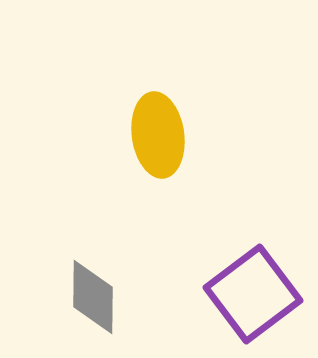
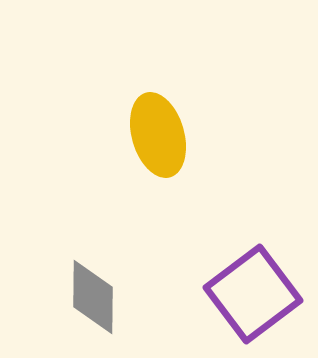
yellow ellipse: rotated 8 degrees counterclockwise
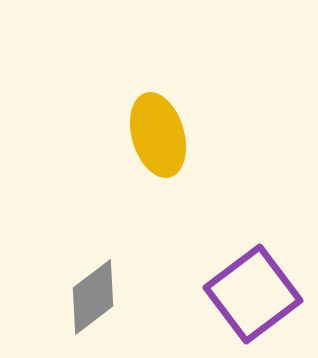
gray diamond: rotated 52 degrees clockwise
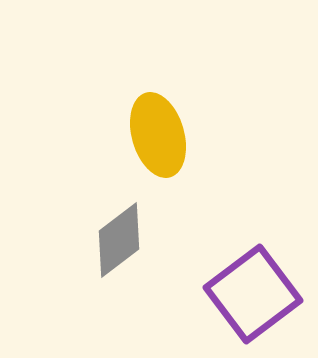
gray diamond: moved 26 px right, 57 px up
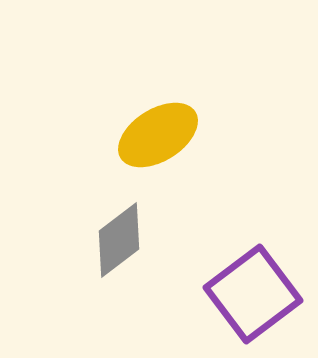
yellow ellipse: rotated 74 degrees clockwise
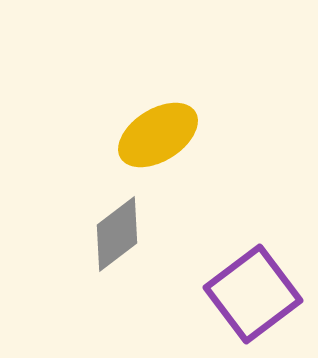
gray diamond: moved 2 px left, 6 px up
